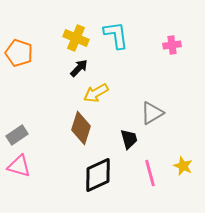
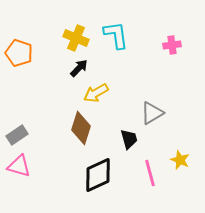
yellow star: moved 3 px left, 6 px up
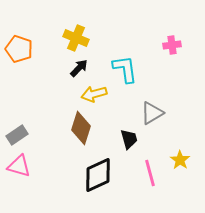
cyan L-shape: moved 9 px right, 34 px down
orange pentagon: moved 4 px up
yellow arrow: moved 2 px left, 1 px down; rotated 15 degrees clockwise
yellow star: rotated 12 degrees clockwise
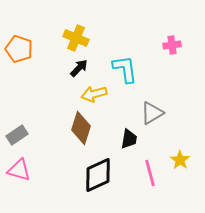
black trapezoid: rotated 25 degrees clockwise
pink triangle: moved 4 px down
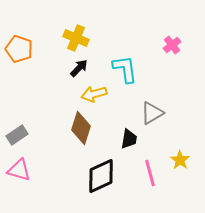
pink cross: rotated 30 degrees counterclockwise
black diamond: moved 3 px right, 1 px down
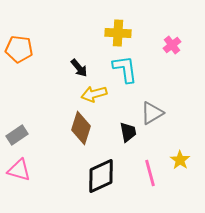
yellow cross: moved 42 px right, 5 px up; rotated 20 degrees counterclockwise
orange pentagon: rotated 12 degrees counterclockwise
black arrow: rotated 96 degrees clockwise
black trapezoid: moved 1 px left, 7 px up; rotated 20 degrees counterclockwise
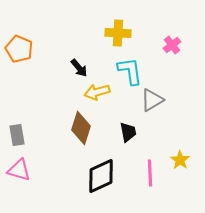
orange pentagon: rotated 16 degrees clockwise
cyan L-shape: moved 5 px right, 2 px down
yellow arrow: moved 3 px right, 2 px up
gray triangle: moved 13 px up
gray rectangle: rotated 65 degrees counterclockwise
pink line: rotated 12 degrees clockwise
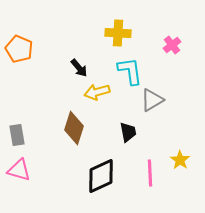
brown diamond: moved 7 px left
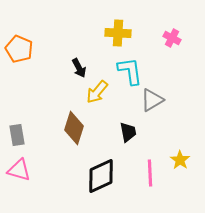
pink cross: moved 7 px up; rotated 24 degrees counterclockwise
black arrow: rotated 12 degrees clockwise
yellow arrow: rotated 35 degrees counterclockwise
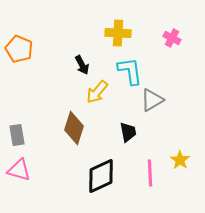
black arrow: moved 3 px right, 3 px up
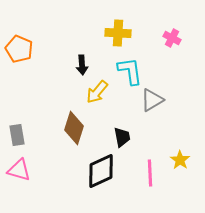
black arrow: rotated 24 degrees clockwise
black trapezoid: moved 6 px left, 5 px down
black diamond: moved 5 px up
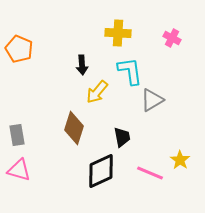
pink line: rotated 64 degrees counterclockwise
